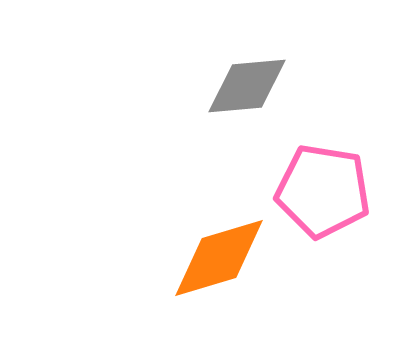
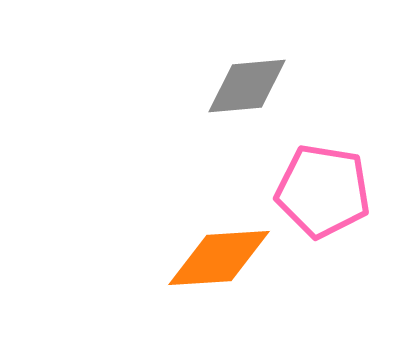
orange diamond: rotated 13 degrees clockwise
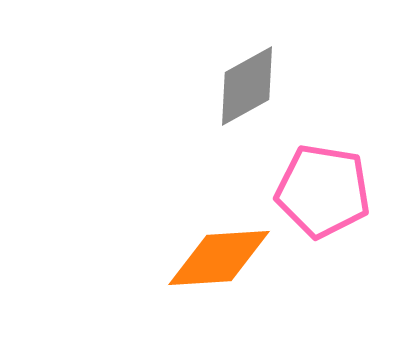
gray diamond: rotated 24 degrees counterclockwise
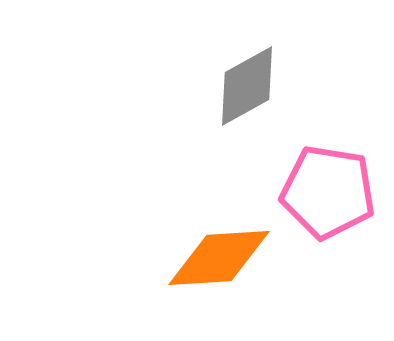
pink pentagon: moved 5 px right, 1 px down
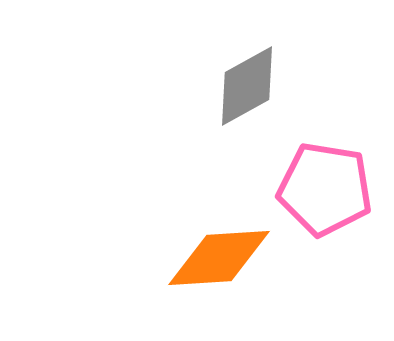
pink pentagon: moved 3 px left, 3 px up
